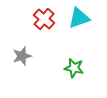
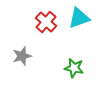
red cross: moved 2 px right, 3 px down
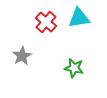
cyan triangle: rotated 10 degrees clockwise
gray star: rotated 12 degrees counterclockwise
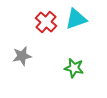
cyan triangle: moved 3 px left, 1 px down; rotated 10 degrees counterclockwise
gray star: rotated 18 degrees clockwise
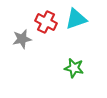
red cross: rotated 15 degrees counterclockwise
gray star: moved 17 px up
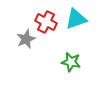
gray star: moved 4 px right; rotated 12 degrees counterclockwise
green star: moved 3 px left, 6 px up
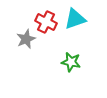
cyan triangle: moved 1 px left
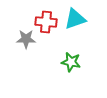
red cross: rotated 20 degrees counterclockwise
gray star: rotated 24 degrees clockwise
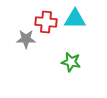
cyan triangle: rotated 20 degrees clockwise
